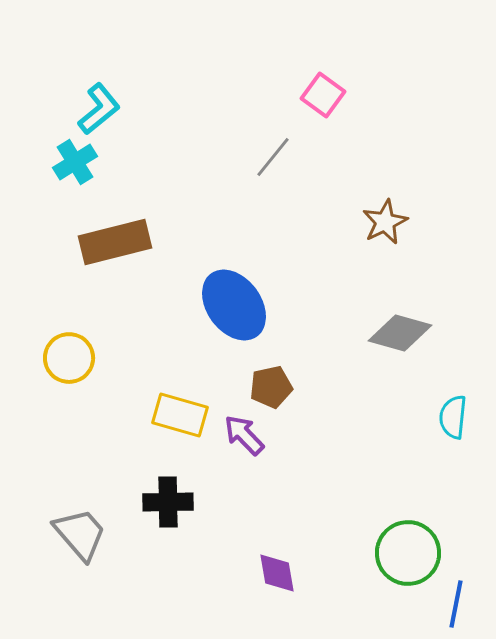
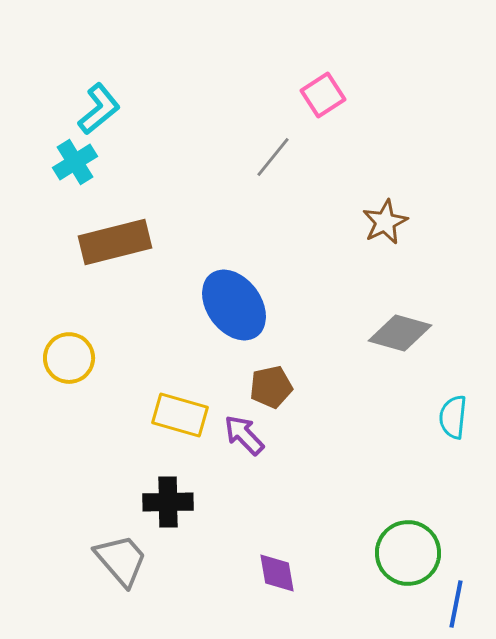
pink square: rotated 21 degrees clockwise
gray trapezoid: moved 41 px right, 26 px down
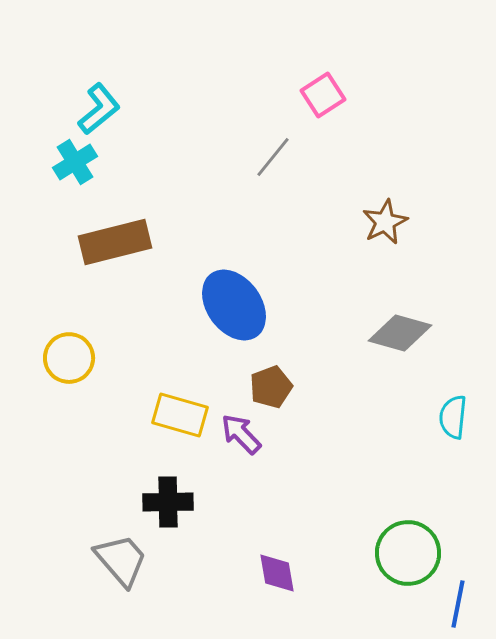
brown pentagon: rotated 9 degrees counterclockwise
purple arrow: moved 3 px left, 1 px up
blue line: moved 2 px right
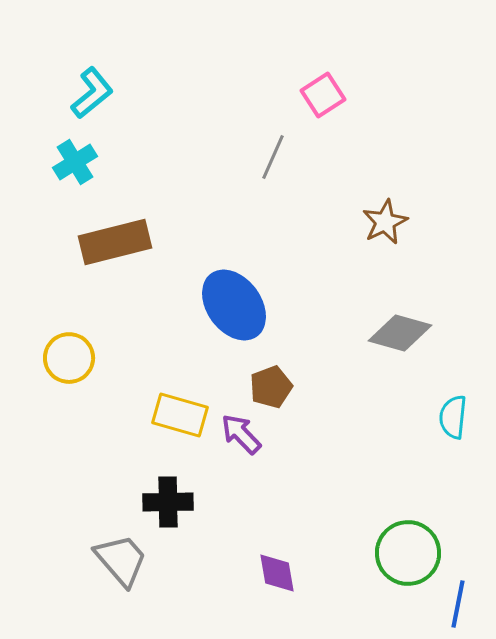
cyan L-shape: moved 7 px left, 16 px up
gray line: rotated 15 degrees counterclockwise
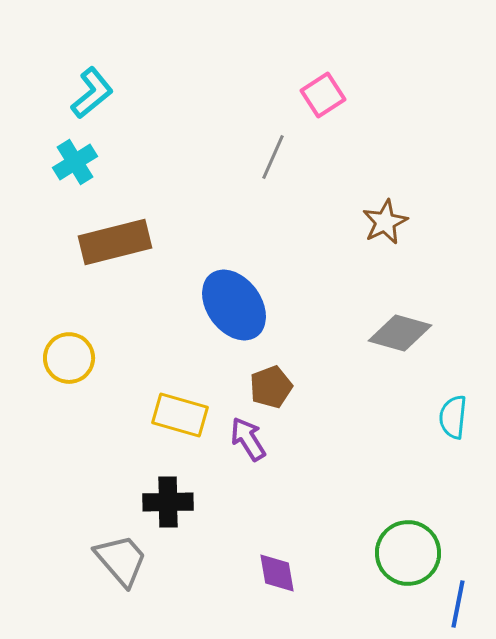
purple arrow: moved 7 px right, 5 px down; rotated 12 degrees clockwise
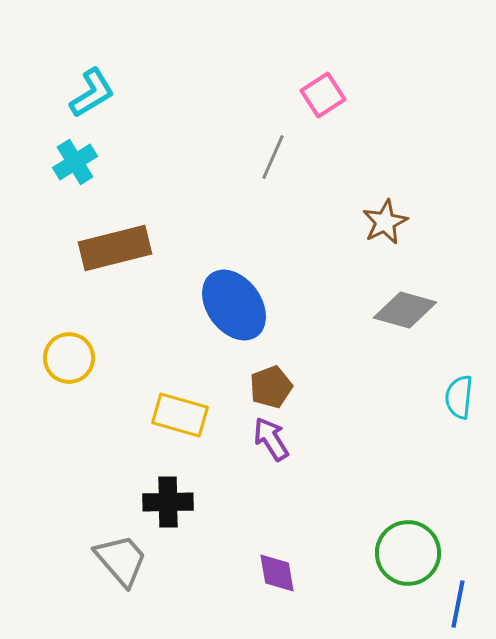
cyan L-shape: rotated 8 degrees clockwise
brown rectangle: moved 6 px down
gray diamond: moved 5 px right, 23 px up
cyan semicircle: moved 6 px right, 20 px up
purple arrow: moved 23 px right
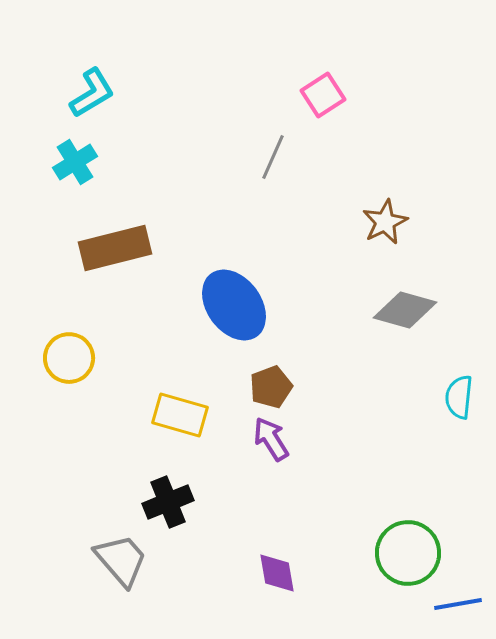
black cross: rotated 21 degrees counterclockwise
blue line: rotated 69 degrees clockwise
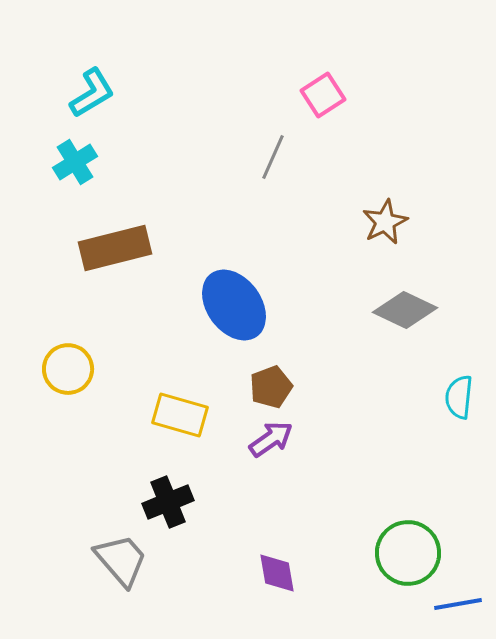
gray diamond: rotated 10 degrees clockwise
yellow circle: moved 1 px left, 11 px down
purple arrow: rotated 87 degrees clockwise
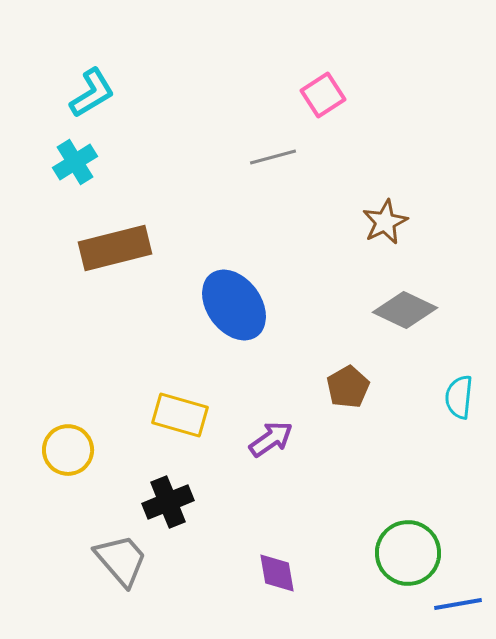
gray line: rotated 51 degrees clockwise
yellow circle: moved 81 px down
brown pentagon: moved 77 px right; rotated 9 degrees counterclockwise
